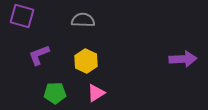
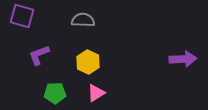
yellow hexagon: moved 2 px right, 1 px down
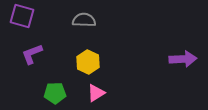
gray semicircle: moved 1 px right
purple L-shape: moved 7 px left, 1 px up
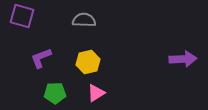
purple L-shape: moved 9 px right, 4 px down
yellow hexagon: rotated 20 degrees clockwise
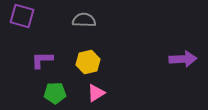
purple L-shape: moved 1 px right, 2 px down; rotated 20 degrees clockwise
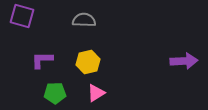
purple arrow: moved 1 px right, 2 px down
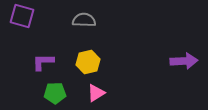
purple L-shape: moved 1 px right, 2 px down
